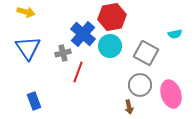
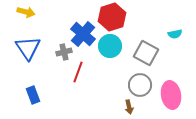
red hexagon: rotated 8 degrees counterclockwise
gray cross: moved 1 px right, 1 px up
pink ellipse: moved 1 px down; rotated 8 degrees clockwise
blue rectangle: moved 1 px left, 6 px up
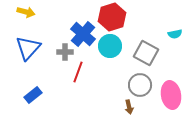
blue triangle: rotated 16 degrees clockwise
gray cross: moved 1 px right; rotated 14 degrees clockwise
blue rectangle: rotated 72 degrees clockwise
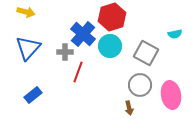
brown arrow: moved 1 px down
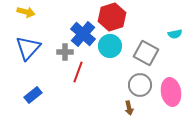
pink ellipse: moved 3 px up
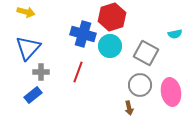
blue cross: rotated 25 degrees counterclockwise
gray cross: moved 24 px left, 20 px down
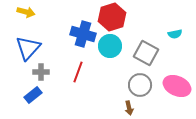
pink ellipse: moved 6 px right, 6 px up; rotated 56 degrees counterclockwise
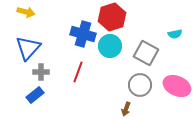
blue rectangle: moved 2 px right
brown arrow: moved 3 px left, 1 px down; rotated 32 degrees clockwise
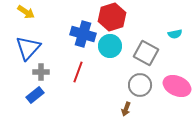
yellow arrow: rotated 18 degrees clockwise
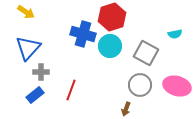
red line: moved 7 px left, 18 px down
pink ellipse: rotated 8 degrees counterclockwise
